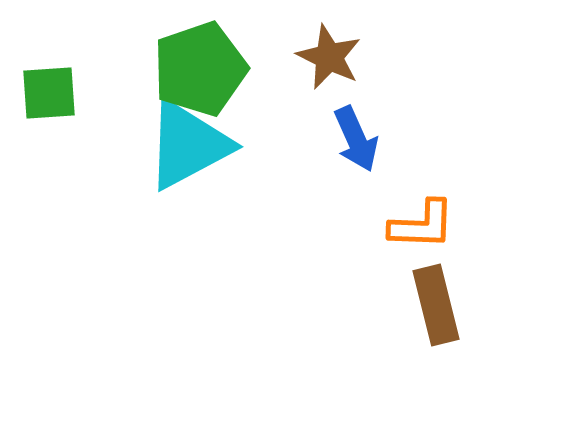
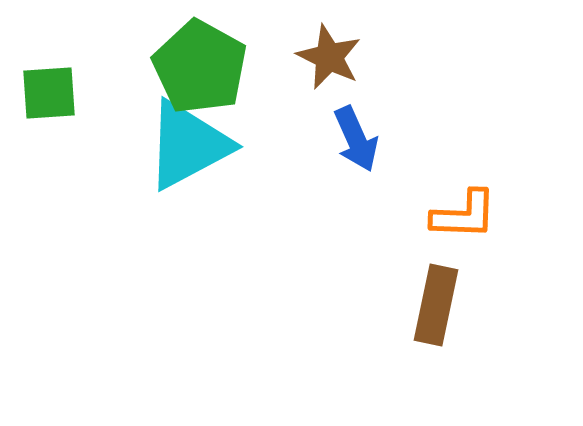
green pentagon: moved 2 px up; rotated 24 degrees counterclockwise
orange L-shape: moved 42 px right, 10 px up
brown rectangle: rotated 26 degrees clockwise
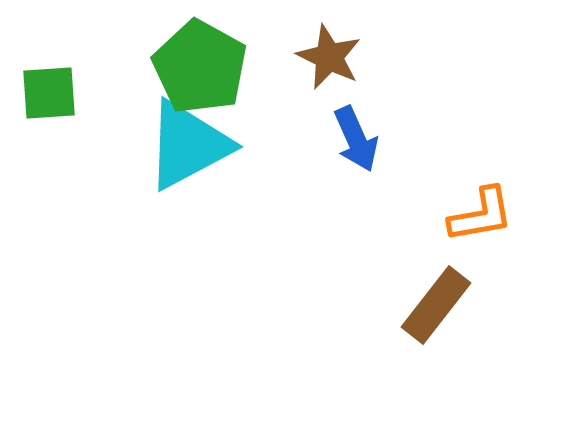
orange L-shape: moved 17 px right; rotated 12 degrees counterclockwise
brown rectangle: rotated 26 degrees clockwise
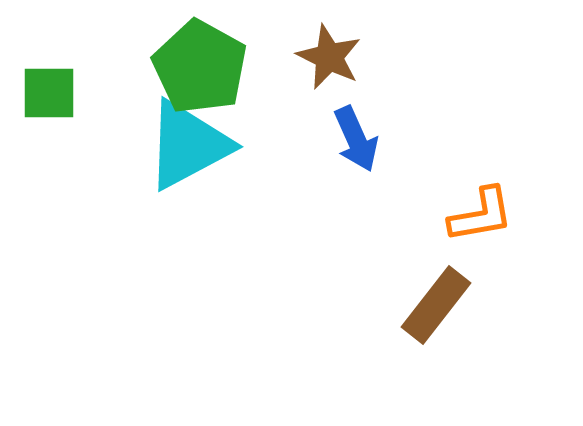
green square: rotated 4 degrees clockwise
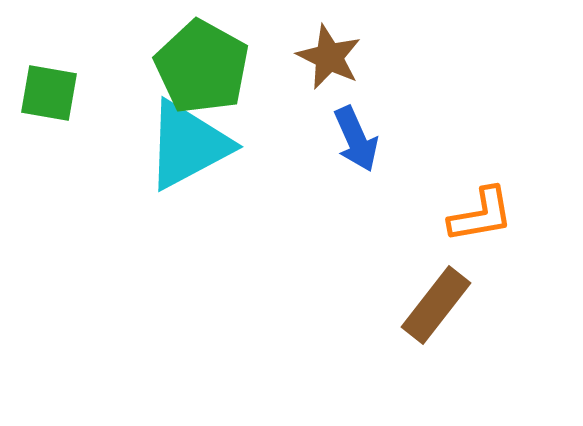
green pentagon: moved 2 px right
green square: rotated 10 degrees clockwise
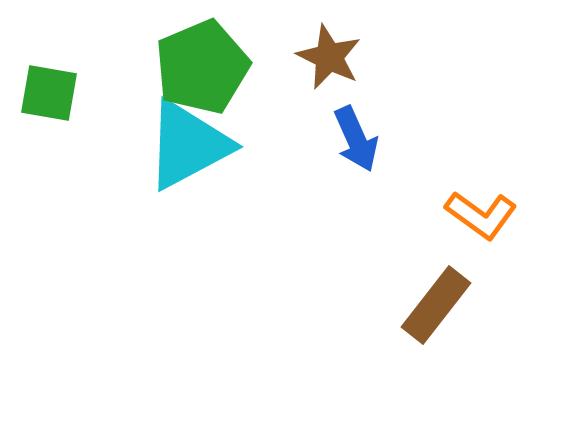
green pentagon: rotated 20 degrees clockwise
orange L-shape: rotated 46 degrees clockwise
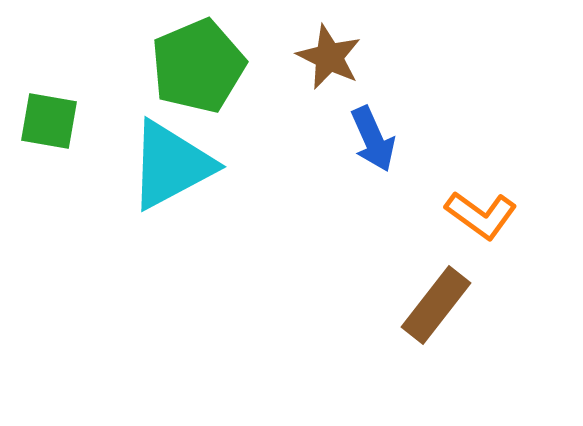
green pentagon: moved 4 px left, 1 px up
green square: moved 28 px down
blue arrow: moved 17 px right
cyan triangle: moved 17 px left, 20 px down
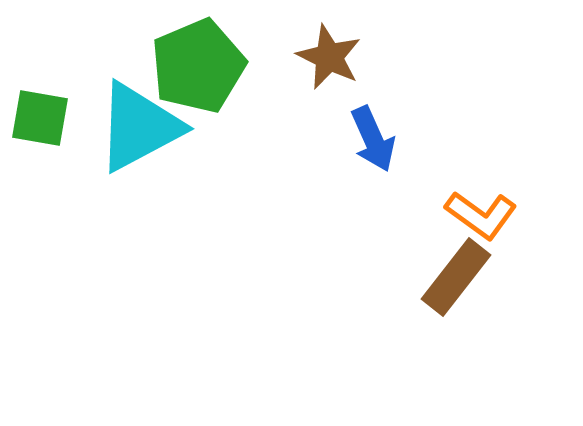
green square: moved 9 px left, 3 px up
cyan triangle: moved 32 px left, 38 px up
brown rectangle: moved 20 px right, 28 px up
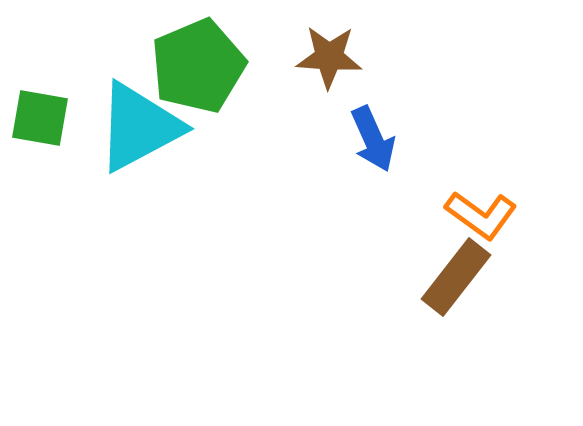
brown star: rotated 22 degrees counterclockwise
